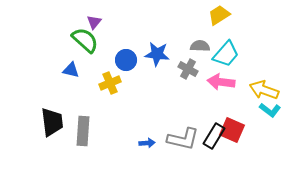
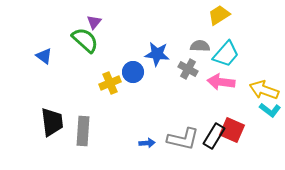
blue circle: moved 7 px right, 12 px down
blue triangle: moved 27 px left, 14 px up; rotated 24 degrees clockwise
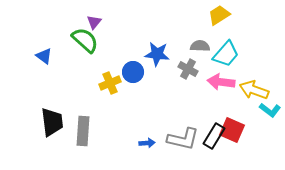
yellow arrow: moved 10 px left
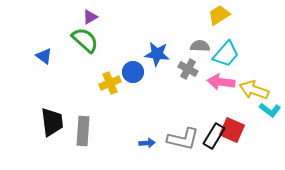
purple triangle: moved 4 px left, 5 px up; rotated 21 degrees clockwise
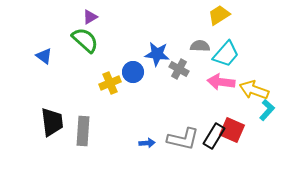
gray cross: moved 9 px left
cyan L-shape: moved 3 px left; rotated 85 degrees counterclockwise
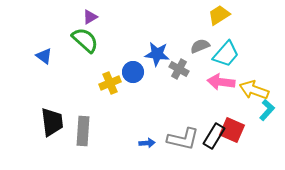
gray semicircle: rotated 24 degrees counterclockwise
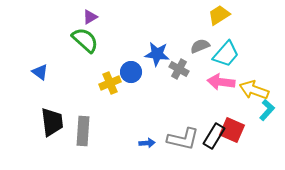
blue triangle: moved 4 px left, 16 px down
blue circle: moved 2 px left
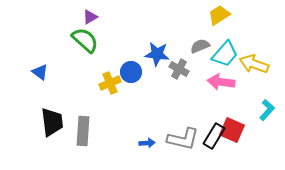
cyan trapezoid: moved 1 px left
yellow arrow: moved 26 px up
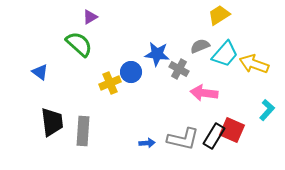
green semicircle: moved 6 px left, 4 px down
pink arrow: moved 17 px left, 11 px down
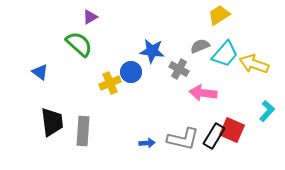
blue star: moved 5 px left, 3 px up
pink arrow: moved 1 px left
cyan L-shape: moved 1 px down
